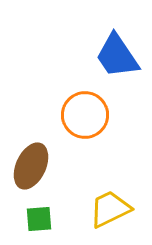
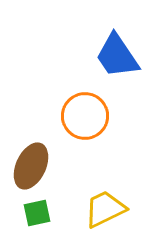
orange circle: moved 1 px down
yellow trapezoid: moved 5 px left
green square: moved 2 px left, 6 px up; rotated 8 degrees counterclockwise
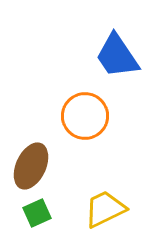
green square: rotated 12 degrees counterclockwise
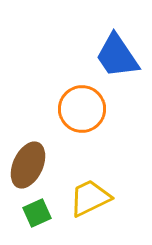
orange circle: moved 3 px left, 7 px up
brown ellipse: moved 3 px left, 1 px up
yellow trapezoid: moved 15 px left, 11 px up
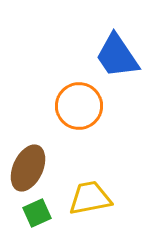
orange circle: moved 3 px left, 3 px up
brown ellipse: moved 3 px down
yellow trapezoid: rotated 15 degrees clockwise
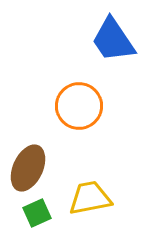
blue trapezoid: moved 4 px left, 16 px up
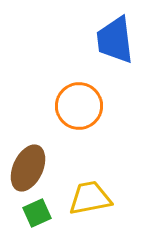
blue trapezoid: moved 2 px right; rotated 27 degrees clockwise
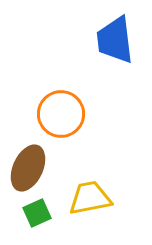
orange circle: moved 18 px left, 8 px down
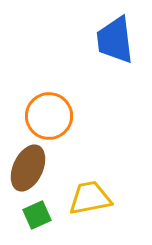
orange circle: moved 12 px left, 2 px down
green square: moved 2 px down
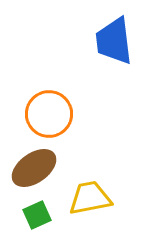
blue trapezoid: moved 1 px left, 1 px down
orange circle: moved 2 px up
brown ellipse: moved 6 px right; rotated 30 degrees clockwise
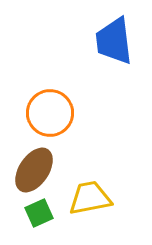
orange circle: moved 1 px right, 1 px up
brown ellipse: moved 2 px down; rotated 21 degrees counterclockwise
green square: moved 2 px right, 2 px up
